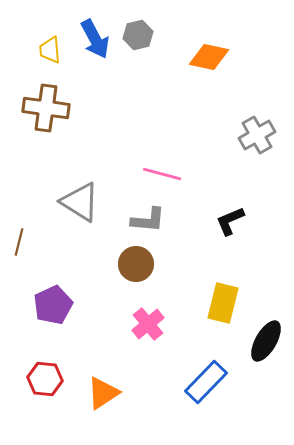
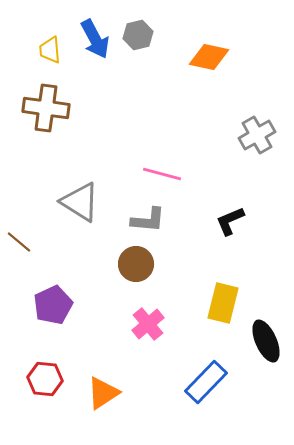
brown line: rotated 64 degrees counterclockwise
black ellipse: rotated 54 degrees counterclockwise
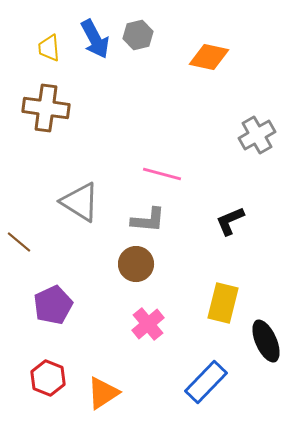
yellow trapezoid: moved 1 px left, 2 px up
red hexagon: moved 3 px right, 1 px up; rotated 16 degrees clockwise
